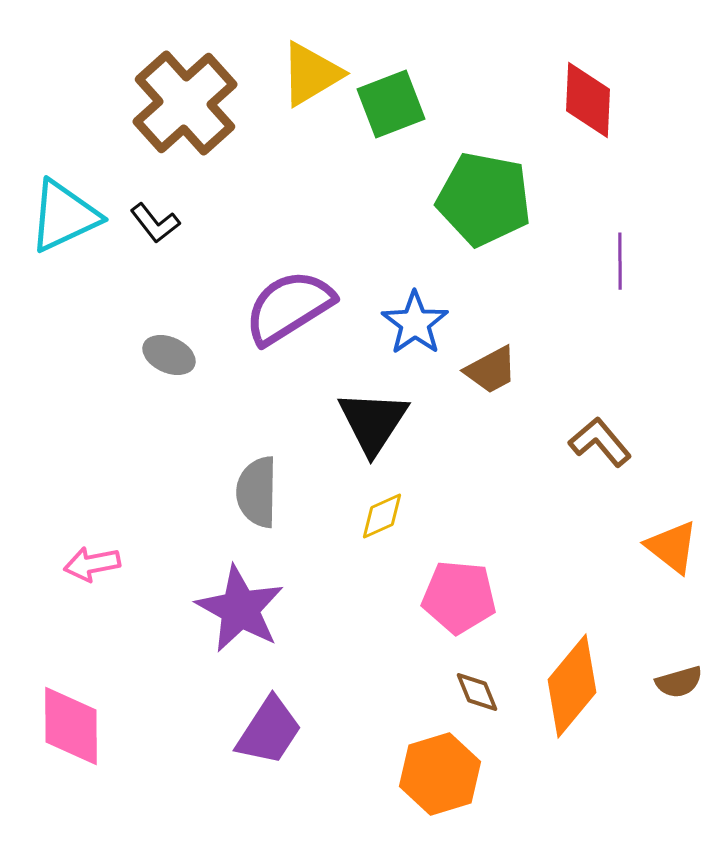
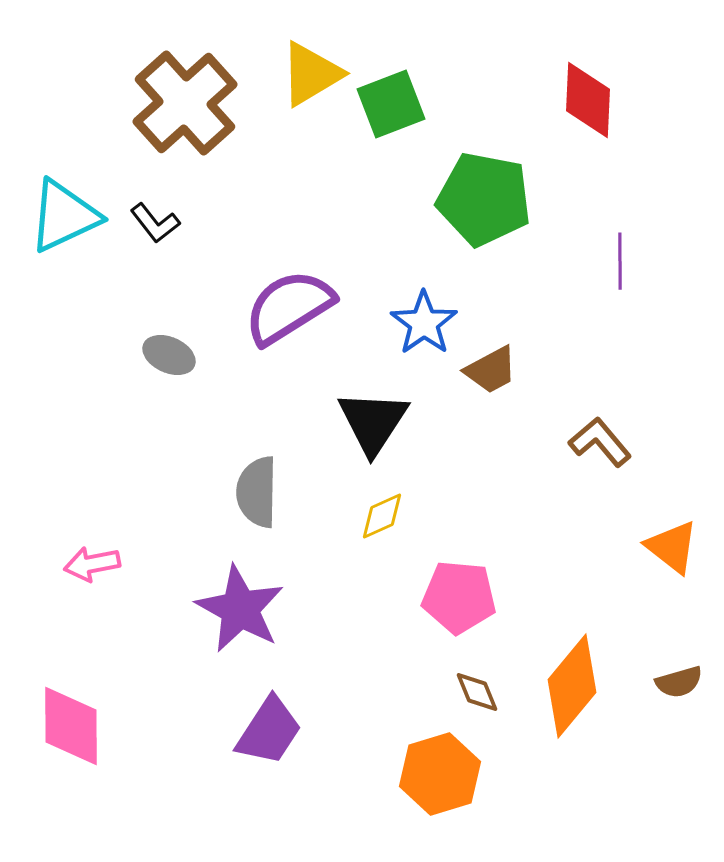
blue star: moved 9 px right
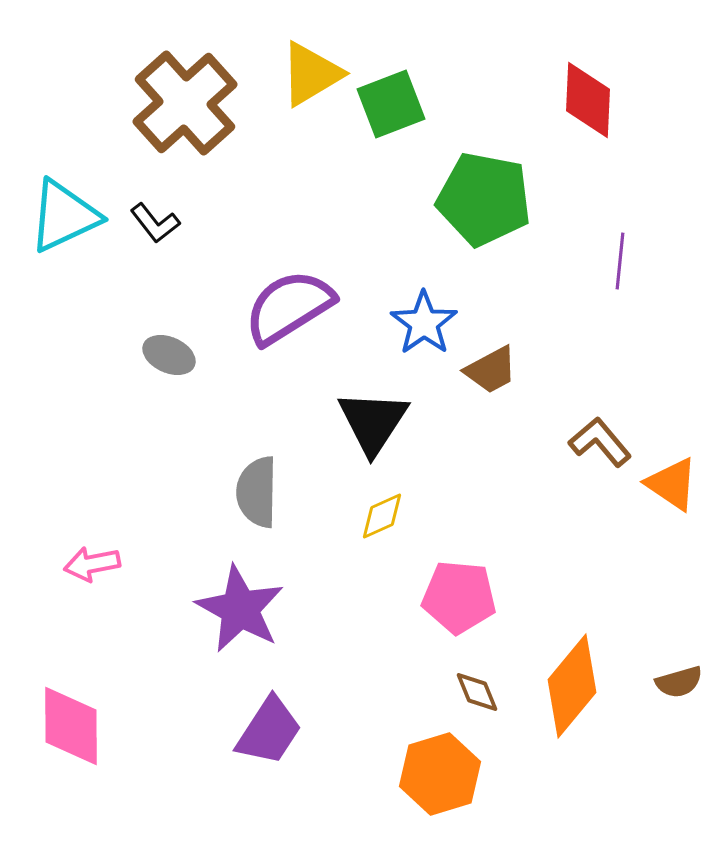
purple line: rotated 6 degrees clockwise
orange triangle: moved 63 px up; rotated 4 degrees counterclockwise
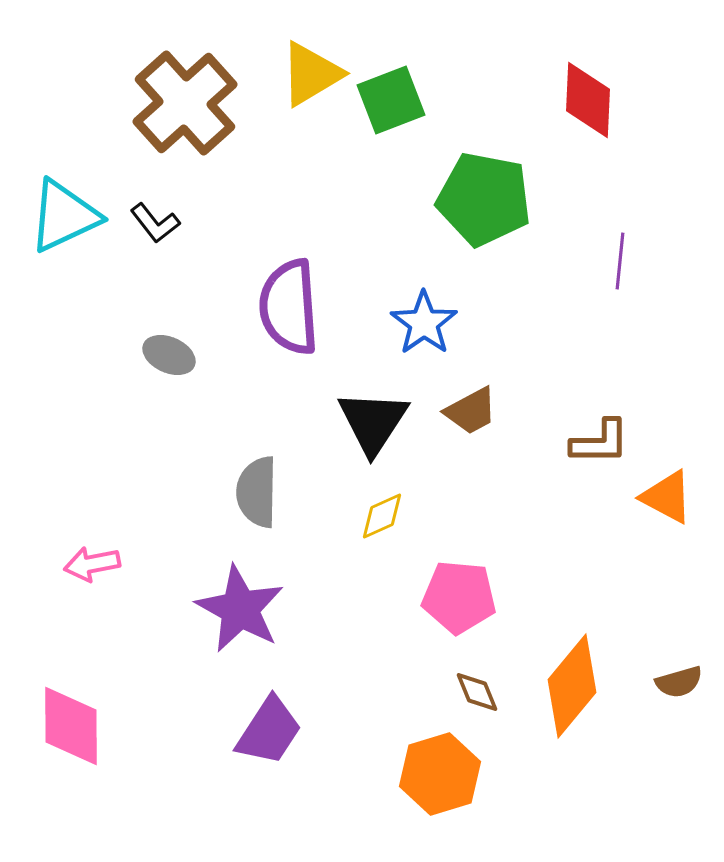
green square: moved 4 px up
purple semicircle: rotated 62 degrees counterclockwise
brown trapezoid: moved 20 px left, 41 px down
brown L-shape: rotated 130 degrees clockwise
orange triangle: moved 5 px left, 13 px down; rotated 6 degrees counterclockwise
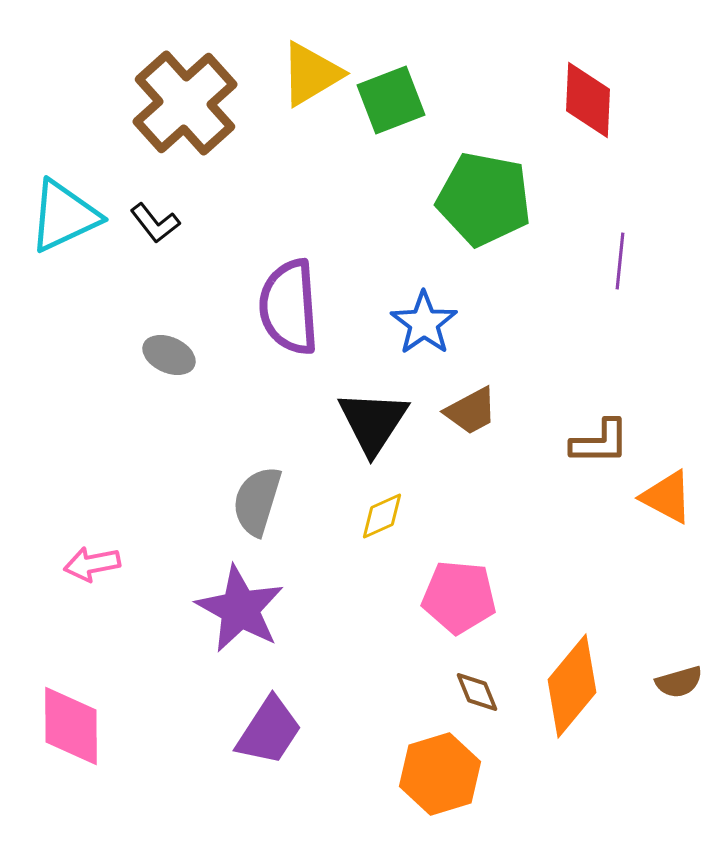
gray semicircle: moved 9 px down; rotated 16 degrees clockwise
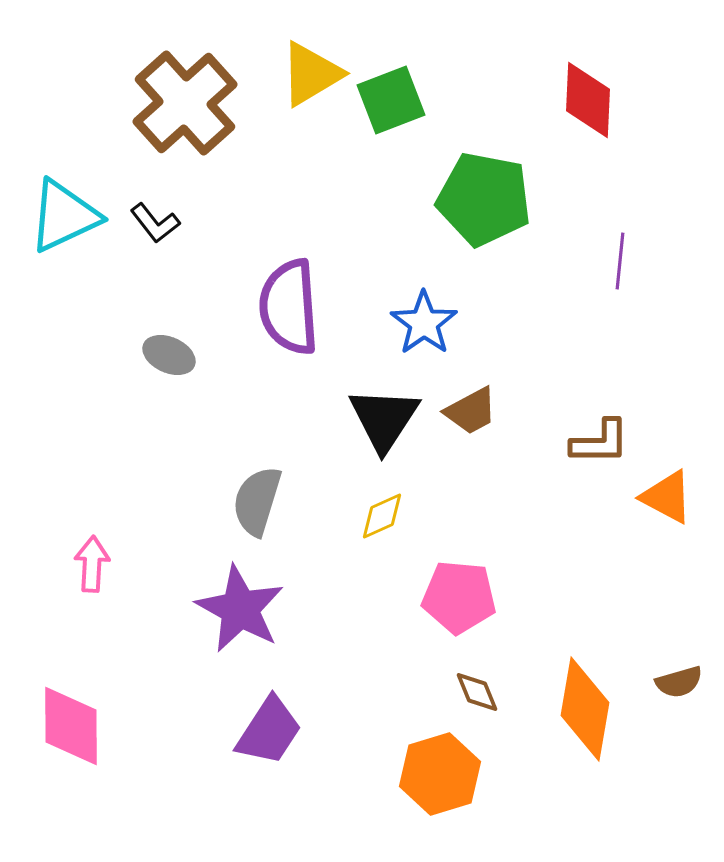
black triangle: moved 11 px right, 3 px up
pink arrow: rotated 104 degrees clockwise
orange diamond: moved 13 px right, 23 px down; rotated 30 degrees counterclockwise
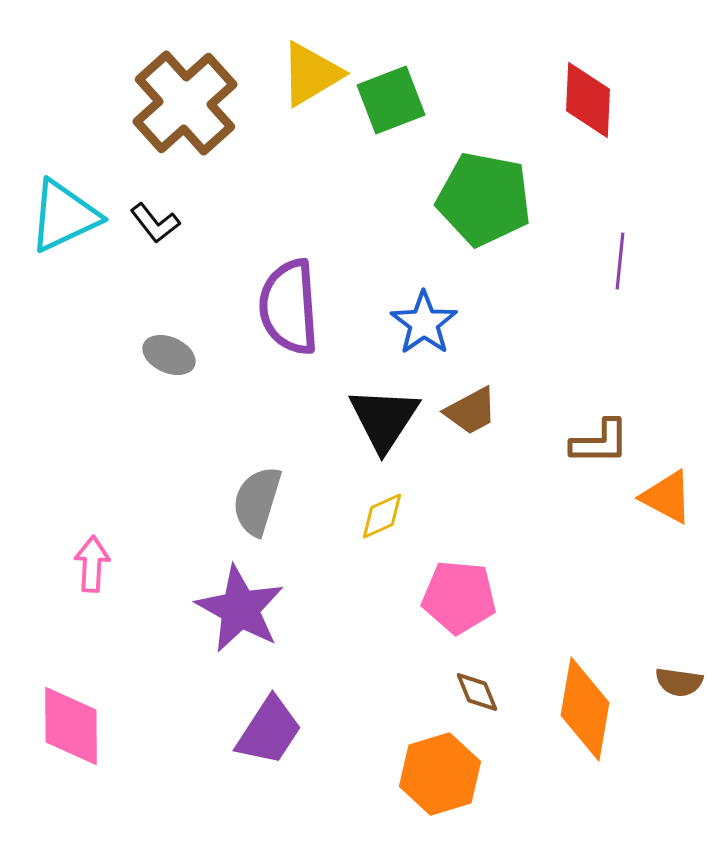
brown semicircle: rotated 24 degrees clockwise
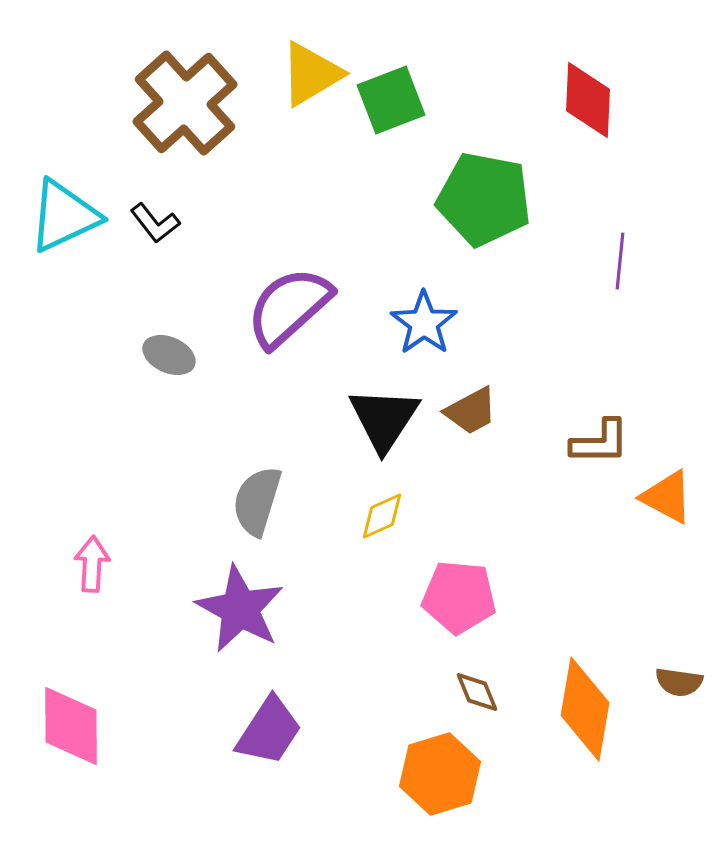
purple semicircle: rotated 52 degrees clockwise
